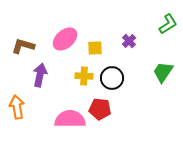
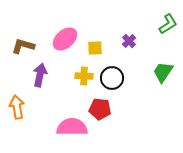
pink semicircle: moved 2 px right, 8 px down
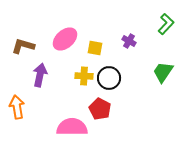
green L-shape: moved 2 px left; rotated 15 degrees counterclockwise
purple cross: rotated 16 degrees counterclockwise
yellow square: rotated 14 degrees clockwise
black circle: moved 3 px left
red pentagon: rotated 20 degrees clockwise
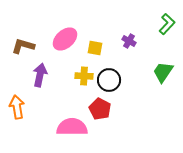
green L-shape: moved 1 px right
black circle: moved 2 px down
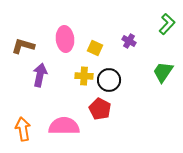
pink ellipse: rotated 55 degrees counterclockwise
yellow square: rotated 14 degrees clockwise
orange arrow: moved 6 px right, 22 px down
pink semicircle: moved 8 px left, 1 px up
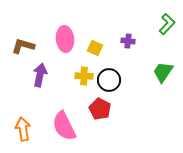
purple cross: moved 1 px left; rotated 24 degrees counterclockwise
pink semicircle: rotated 116 degrees counterclockwise
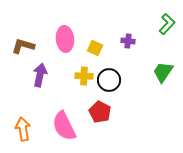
red pentagon: moved 3 px down
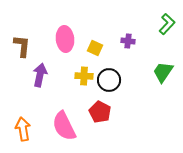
brown L-shape: moved 1 px left; rotated 80 degrees clockwise
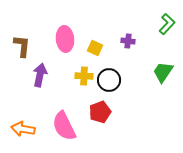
red pentagon: rotated 25 degrees clockwise
orange arrow: rotated 70 degrees counterclockwise
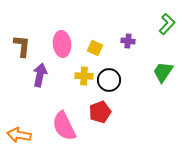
pink ellipse: moved 3 px left, 5 px down
orange arrow: moved 4 px left, 6 px down
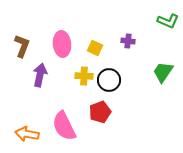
green L-shape: moved 1 px right, 3 px up; rotated 70 degrees clockwise
brown L-shape: rotated 15 degrees clockwise
orange arrow: moved 8 px right, 1 px up
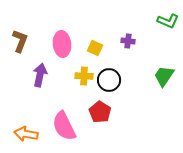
brown L-shape: moved 2 px left, 5 px up
green trapezoid: moved 1 px right, 4 px down
red pentagon: rotated 20 degrees counterclockwise
orange arrow: moved 1 px left
